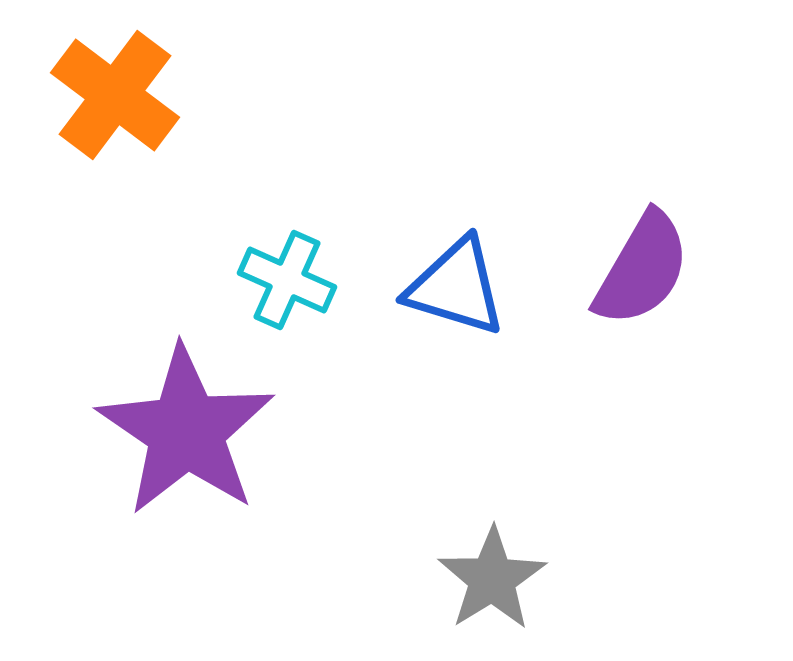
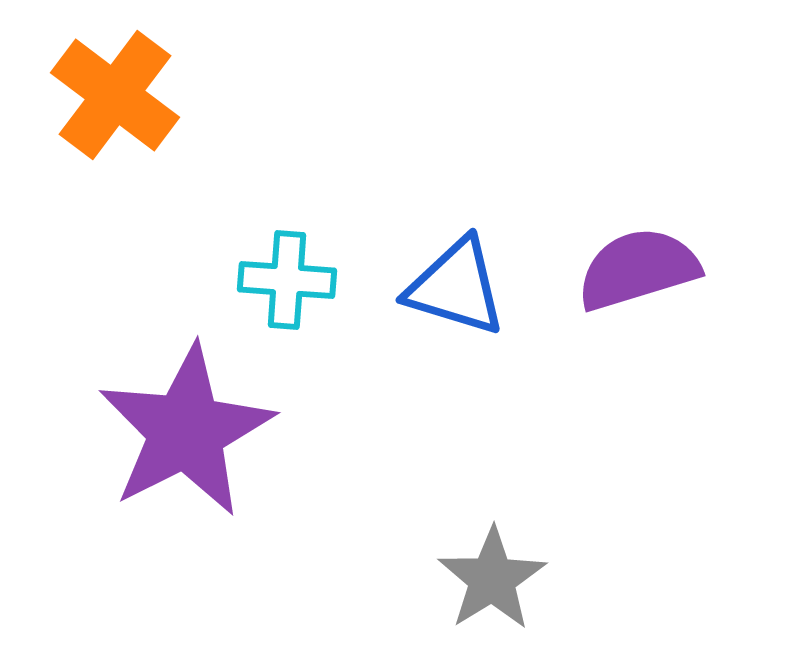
purple semicircle: moved 4 px left; rotated 137 degrees counterclockwise
cyan cross: rotated 20 degrees counterclockwise
purple star: rotated 11 degrees clockwise
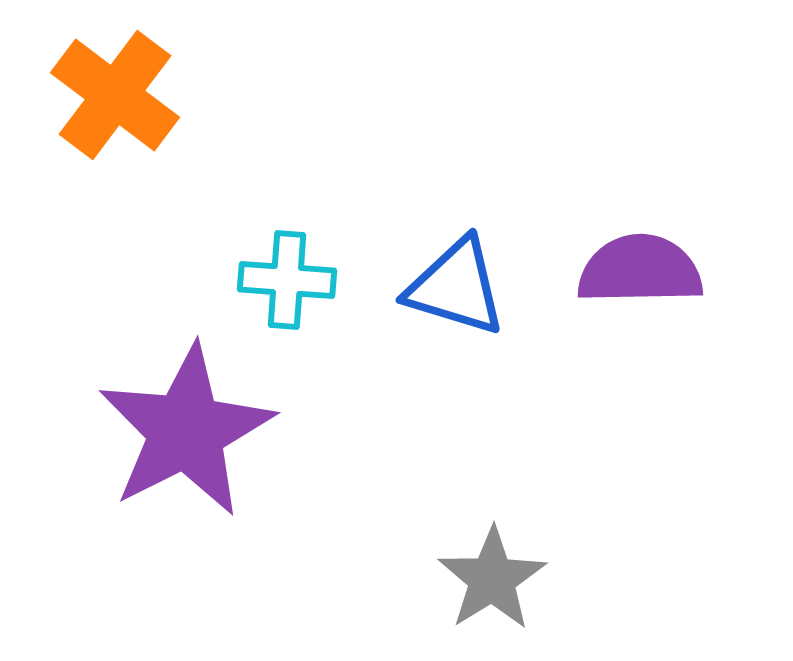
purple semicircle: moved 2 px right, 1 px down; rotated 16 degrees clockwise
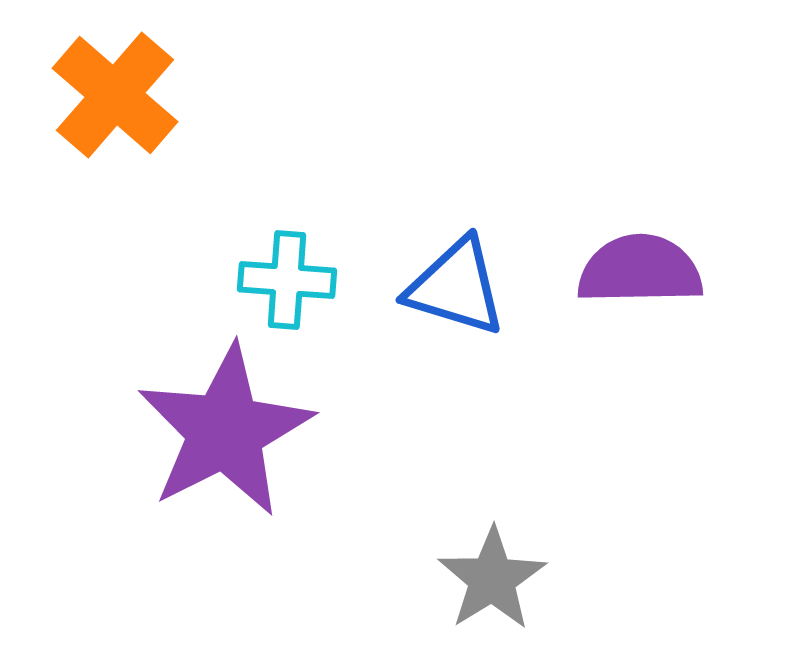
orange cross: rotated 4 degrees clockwise
purple star: moved 39 px right
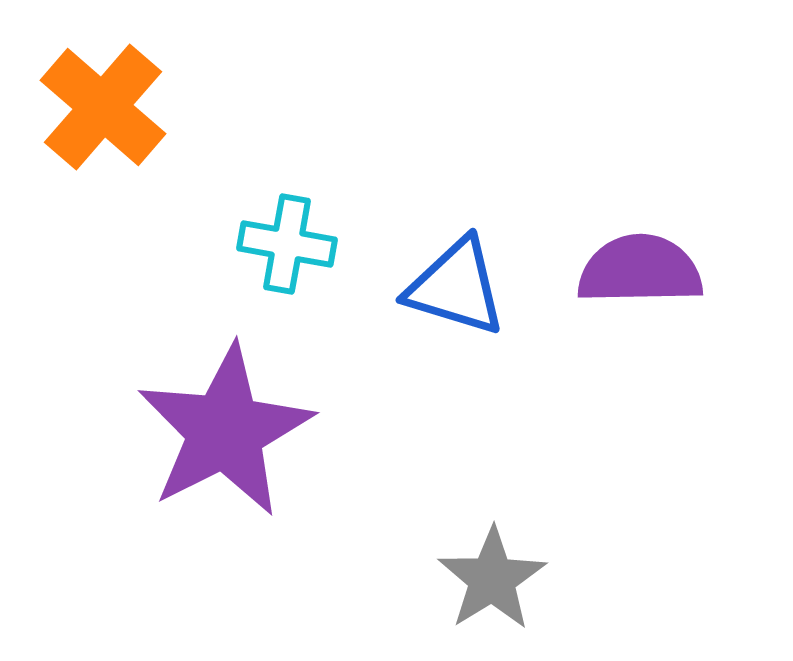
orange cross: moved 12 px left, 12 px down
cyan cross: moved 36 px up; rotated 6 degrees clockwise
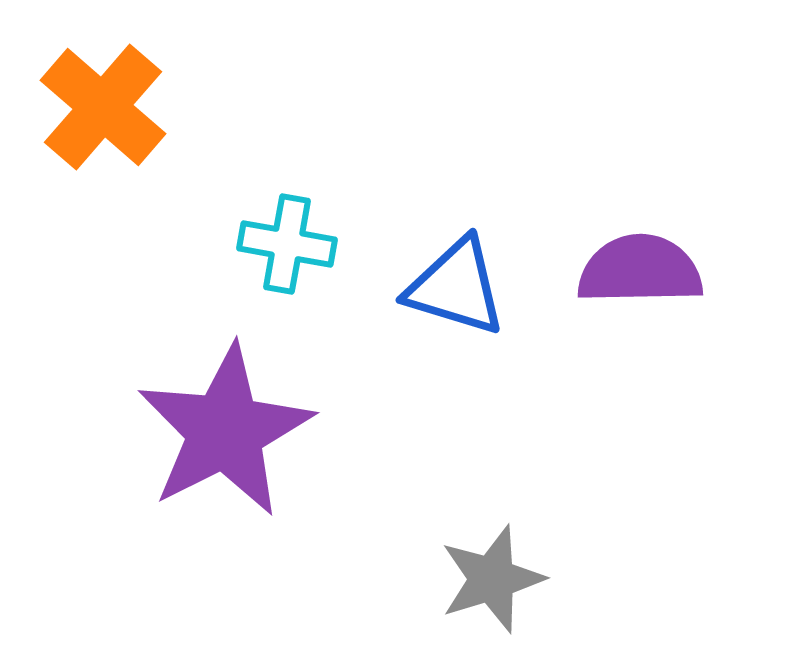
gray star: rotated 15 degrees clockwise
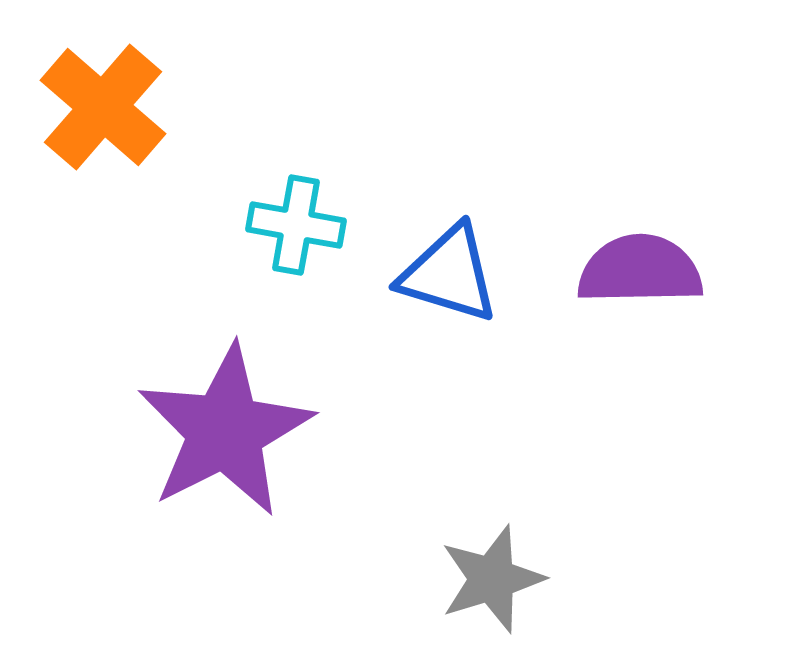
cyan cross: moved 9 px right, 19 px up
blue triangle: moved 7 px left, 13 px up
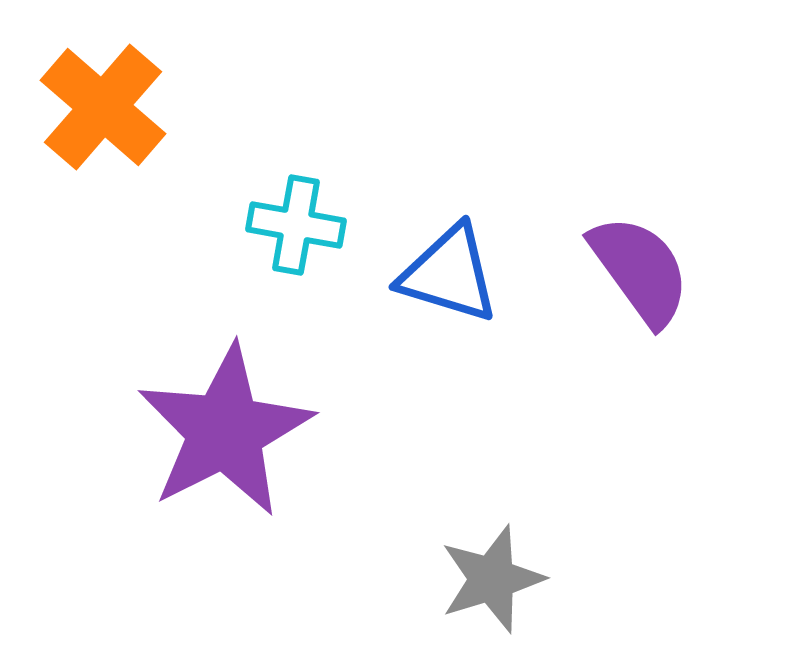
purple semicircle: rotated 55 degrees clockwise
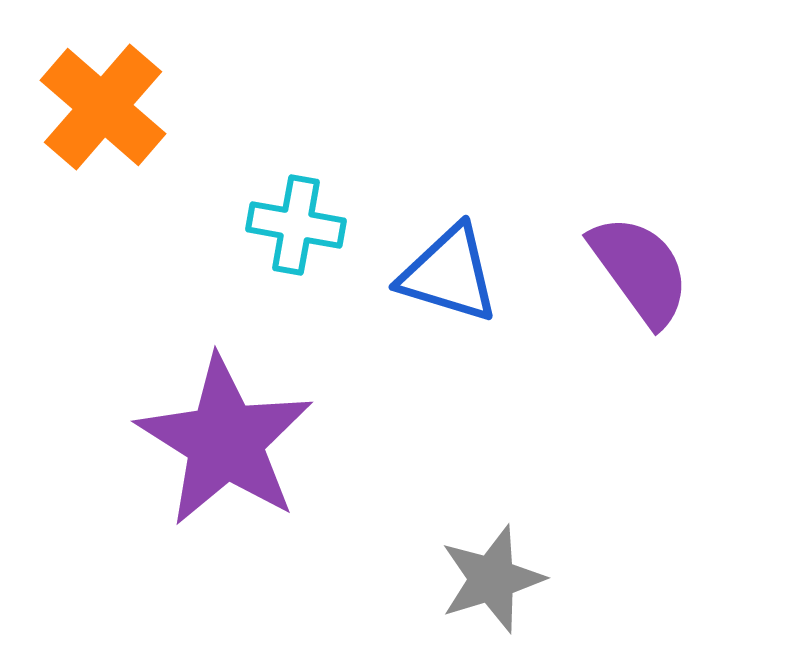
purple star: moved 10 px down; rotated 13 degrees counterclockwise
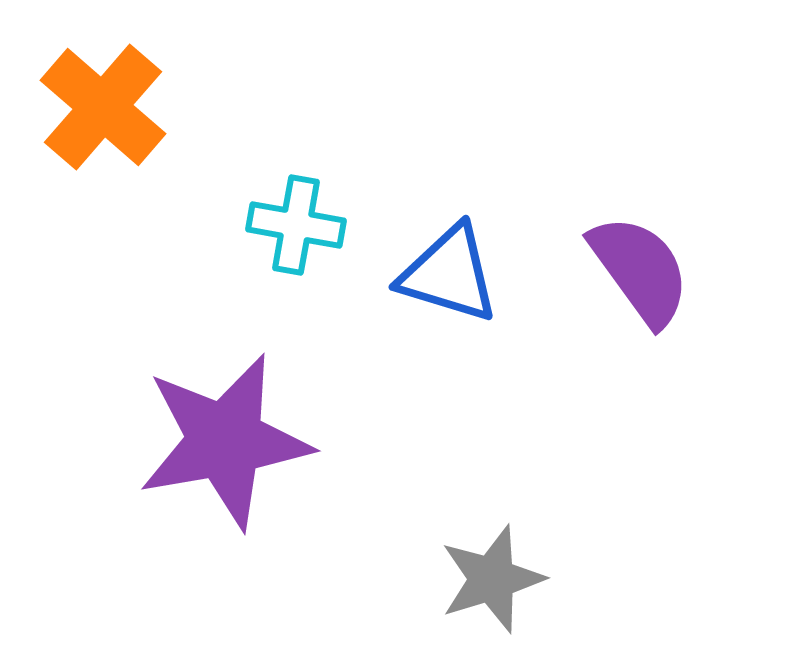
purple star: rotated 30 degrees clockwise
